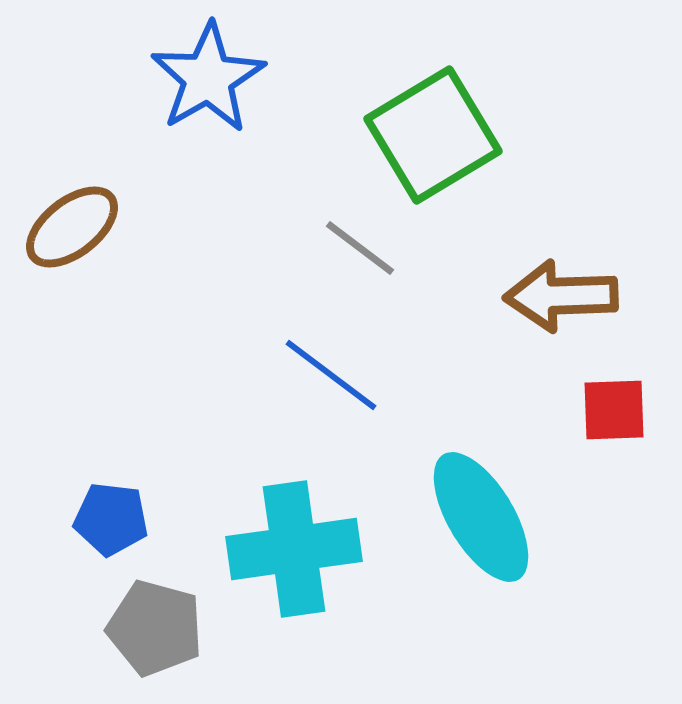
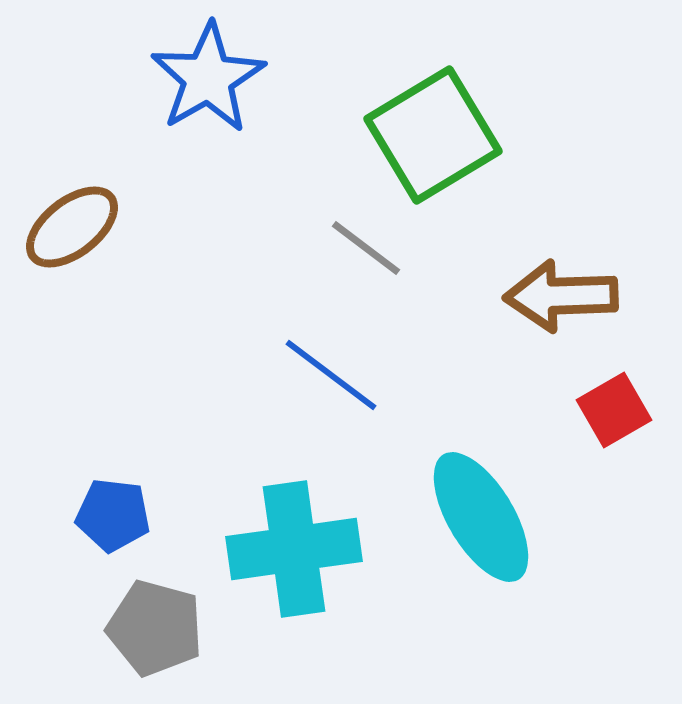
gray line: moved 6 px right
red square: rotated 28 degrees counterclockwise
blue pentagon: moved 2 px right, 4 px up
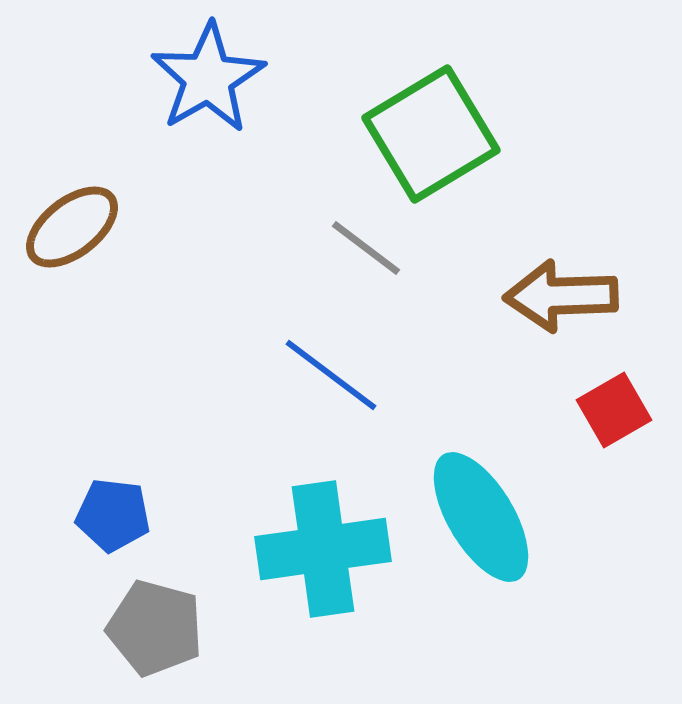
green square: moved 2 px left, 1 px up
cyan cross: moved 29 px right
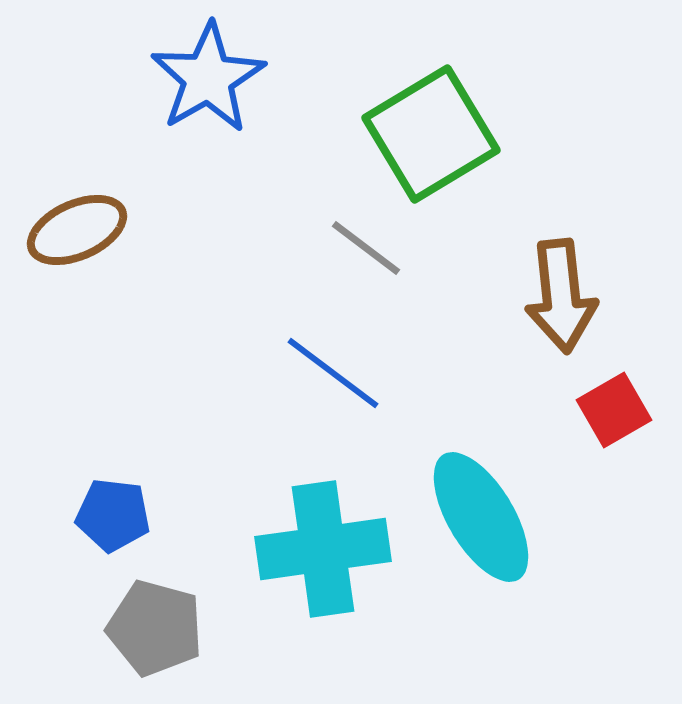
brown ellipse: moved 5 px right, 3 px down; rotated 14 degrees clockwise
brown arrow: rotated 94 degrees counterclockwise
blue line: moved 2 px right, 2 px up
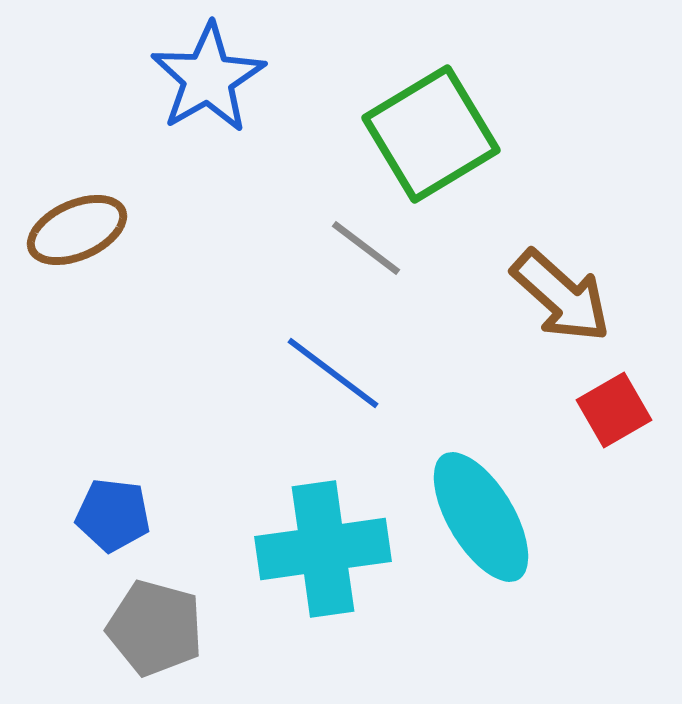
brown arrow: rotated 42 degrees counterclockwise
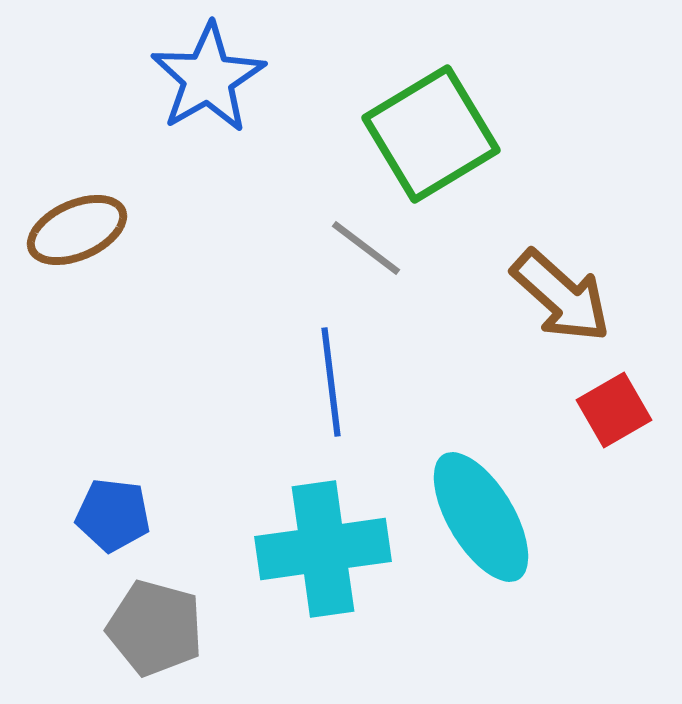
blue line: moved 2 px left, 9 px down; rotated 46 degrees clockwise
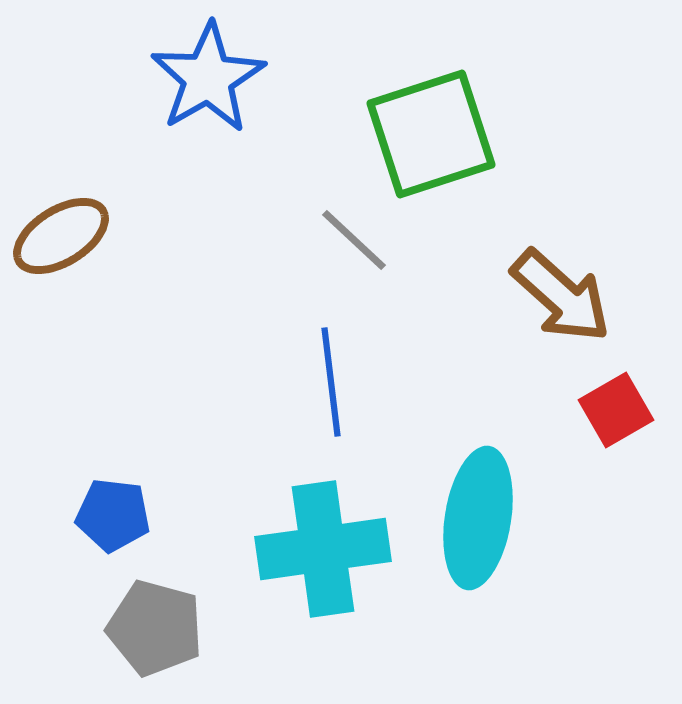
green square: rotated 13 degrees clockwise
brown ellipse: moved 16 px left, 6 px down; rotated 8 degrees counterclockwise
gray line: moved 12 px left, 8 px up; rotated 6 degrees clockwise
red square: moved 2 px right
cyan ellipse: moved 3 px left, 1 px down; rotated 40 degrees clockwise
